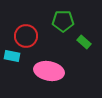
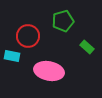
green pentagon: rotated 15 degrees counterclockwise
red circle: moved 2 px right
green rectangle: moved 3 px right, 5 px down
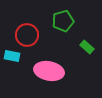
red circle: moved 1 px left, 1 px up
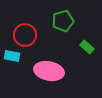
red circle: moved 2 px left
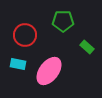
green pentagon: rotated 15 degrees clockwise
cyan rectangle: moved 6 px right, 8 px down
pink ellipse: rotated 64 degrees counterclockwise
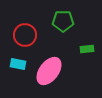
green rectangle: moved 2 px down; rotated 48 degrees counterclockwise
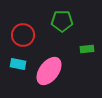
green pentagon: moved 1 px left
red circle: moved 2 px left
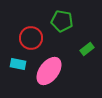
green pentagon: rotated 10 degrees clockwise
red circle: moved 8 px right, 3 px down
green rectangle: rotated 32 degrees counterclockwise
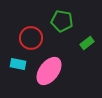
green rectangle: moved 6 px up
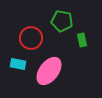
green rectangle: moved 5 px left, 3 px up; rotated 64 degrees counterclockwise
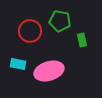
green pentagon: moved 2 px left
red circle: moved 1 px left, 7 px up
pink ellipse: rotated 36 degrees clockwise
